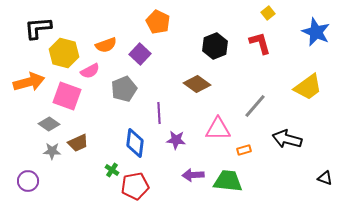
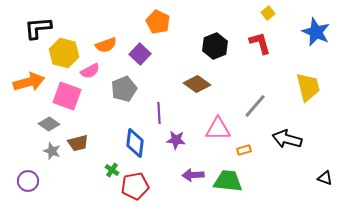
yellow trapezoid: rotated 68 degrees counterclockwise
brown trapezoid: rotated 10 degrees clockwise
gray star: rotated 18 degrees clockwise
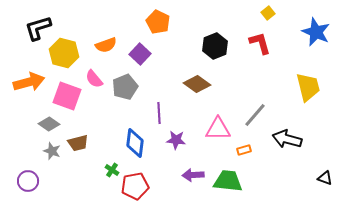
black L-shape: rotated 12 degrees counterclockwise
pink semicircle: moved 4 px right, 8 px down; rotated 78 degrees clockwise
gray pentagon: moved 1 px right, 2 px up
gray line: moved 9 px down
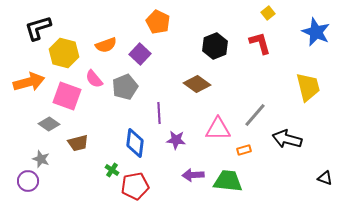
gray star: moved 11 px left, 8 px down
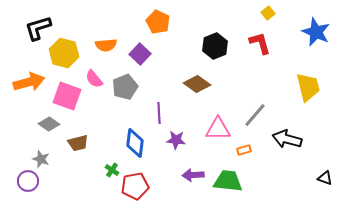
orange semicircle: rotated 15 degrees clockwise
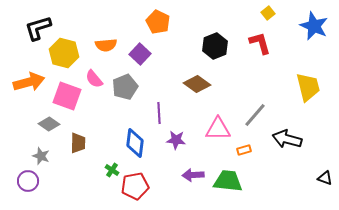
blue star: moved 2 px left, 6 px up
brown trapezoid: rotated 75 degrees counterclockwise
gray star: moved 3 px up
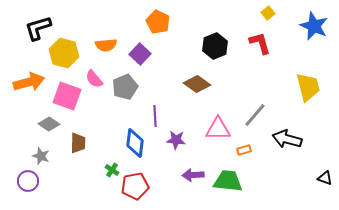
purple line: moved 4 px left, 3 px down
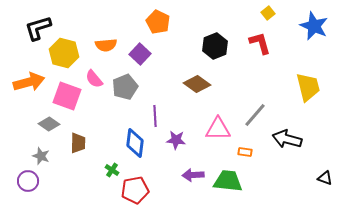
orange rectangle: moved 1 px right, 2 px down; rotated 24 degrees clockwise
red pentagon: moved 4 px down
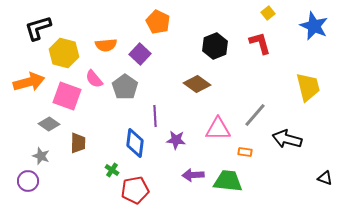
gray pentagon: rotated 15 degrees counterclockwise
